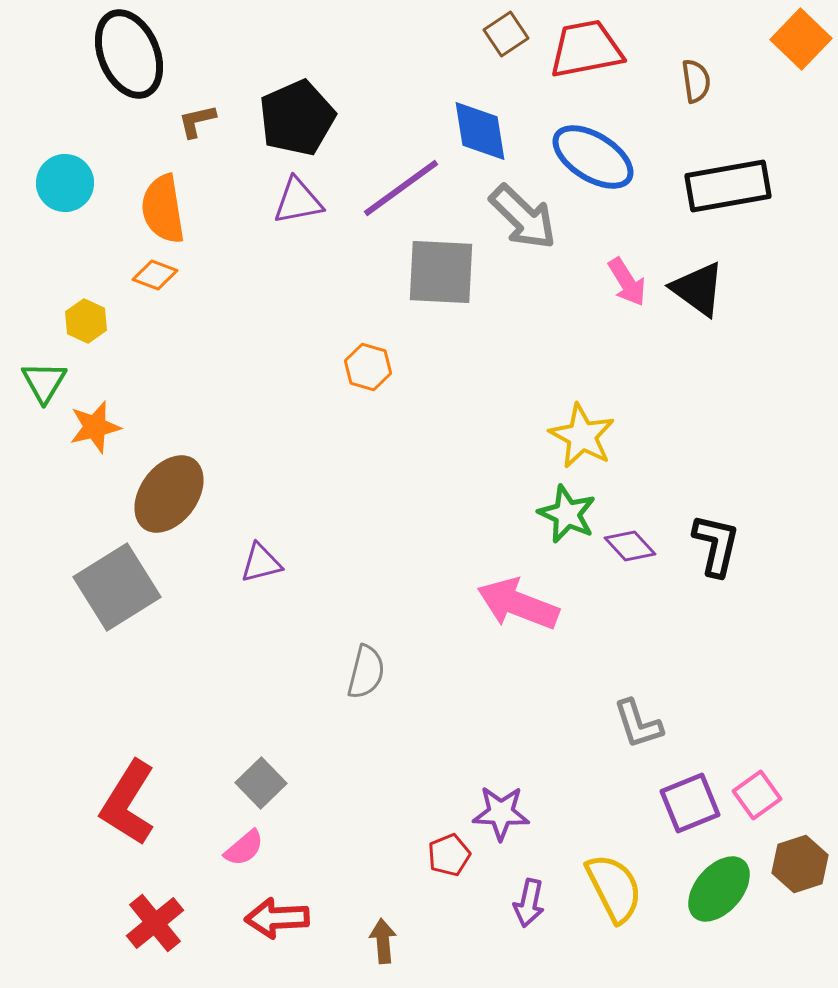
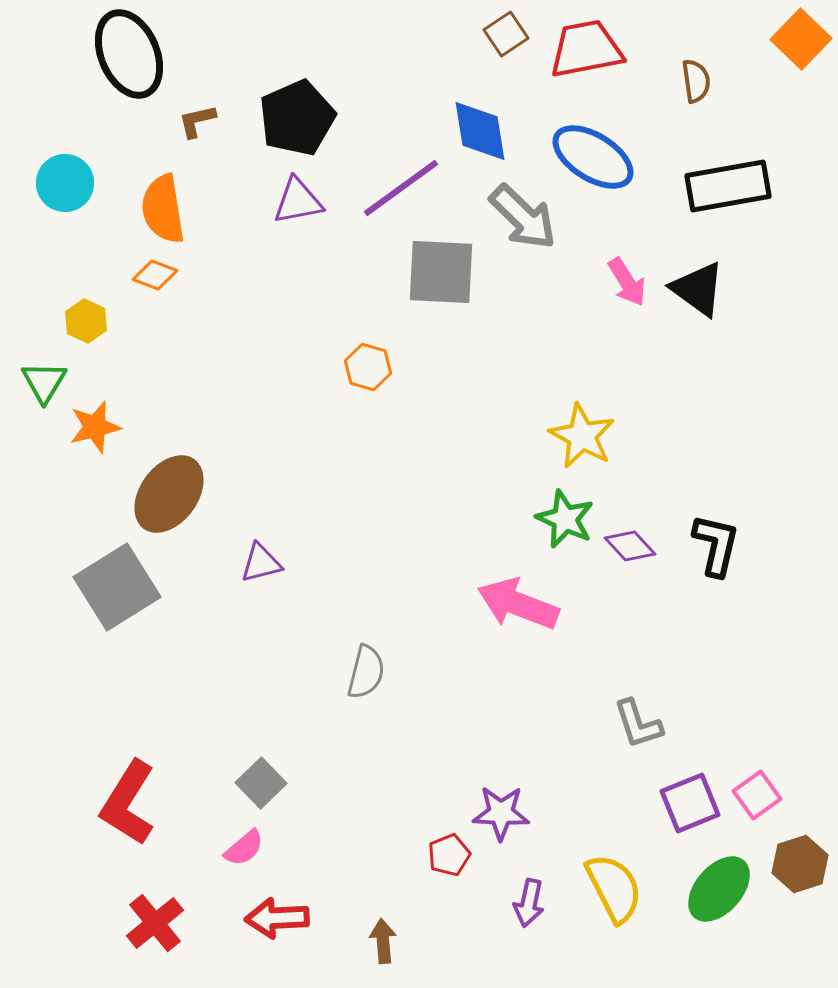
green star at (567, 514): moved 2 px left, 5 px down
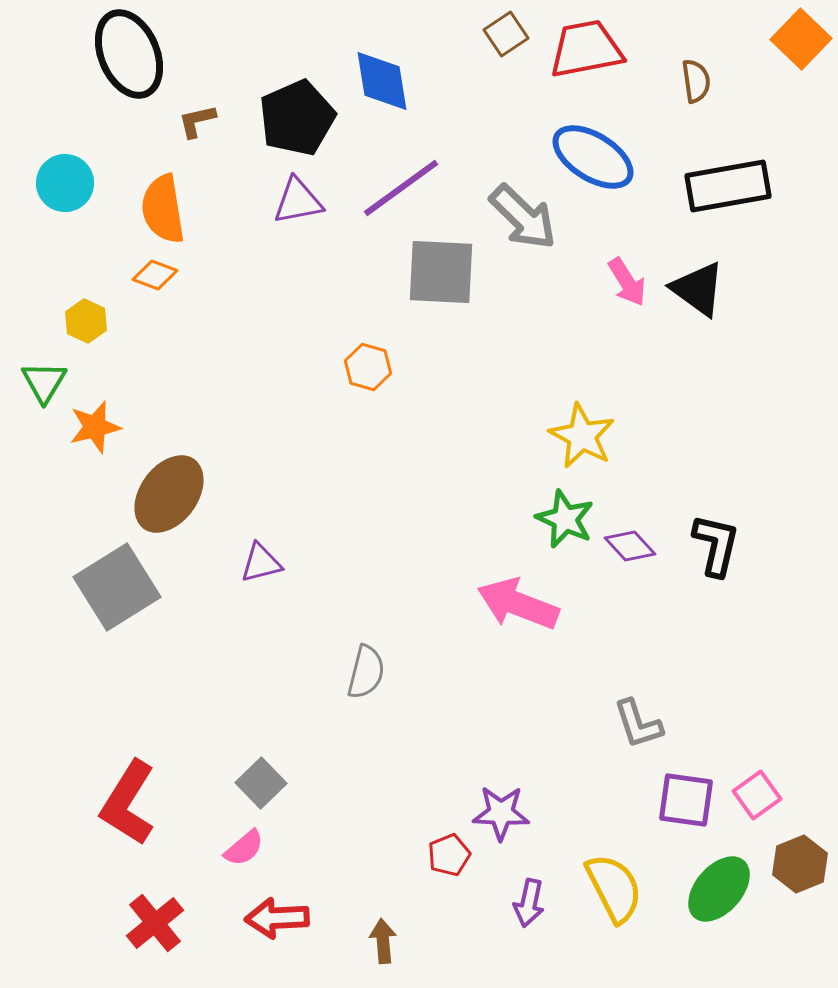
blue diamond at (480, 131): moved 98 px left, 50 px up
purple square at (690, 803): moved 4 px left, 3 px up; rotated 30 degrees clockwise
brown hexagon at (800, 864): rotated 4 degrees counterclockwise
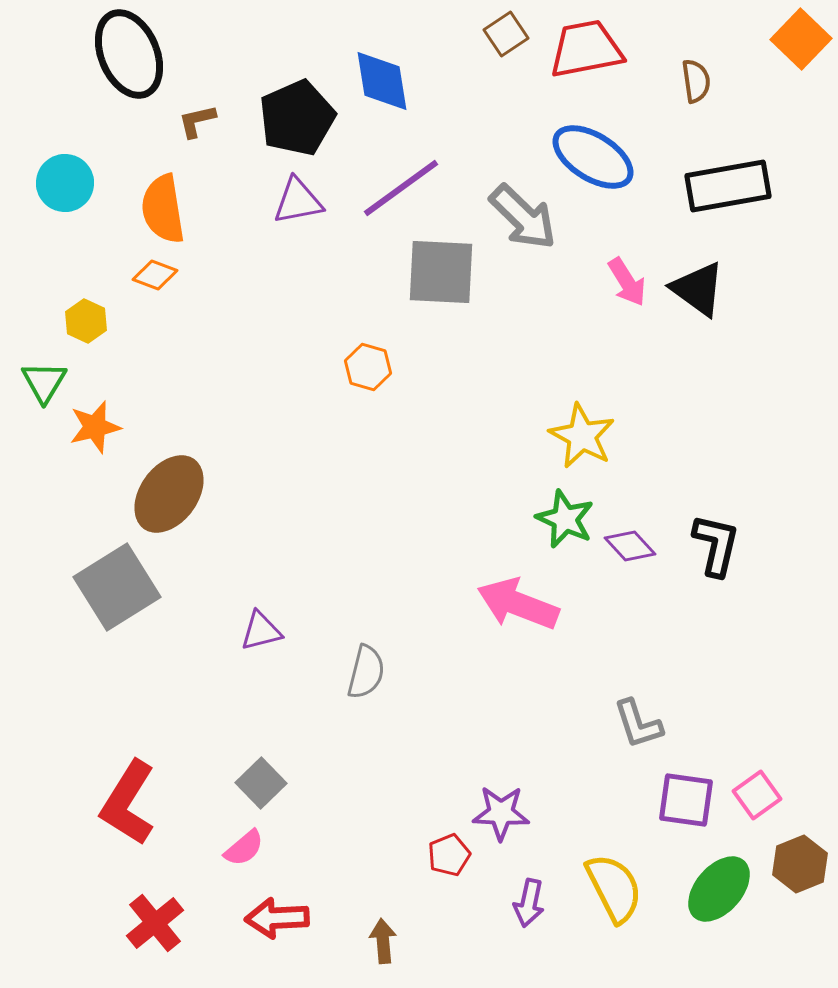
purple triangle at (261, 563): moved 68 px down
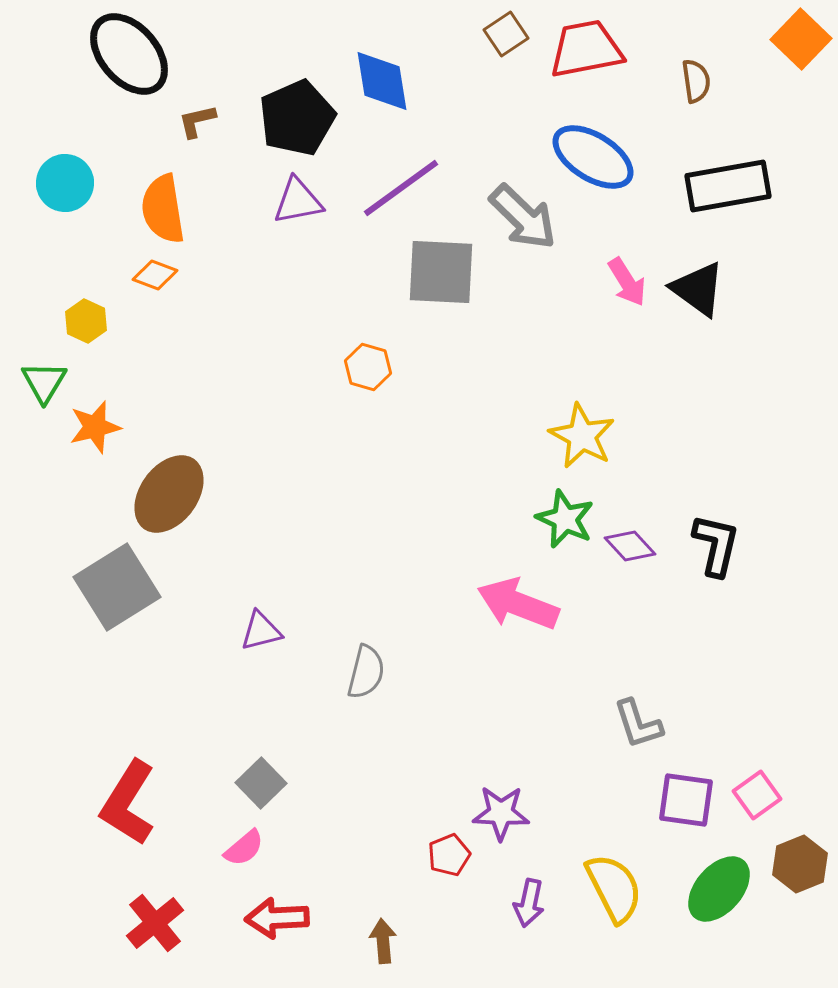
black ellipse at (129, 54): rotated 18 degrees counterclockwise
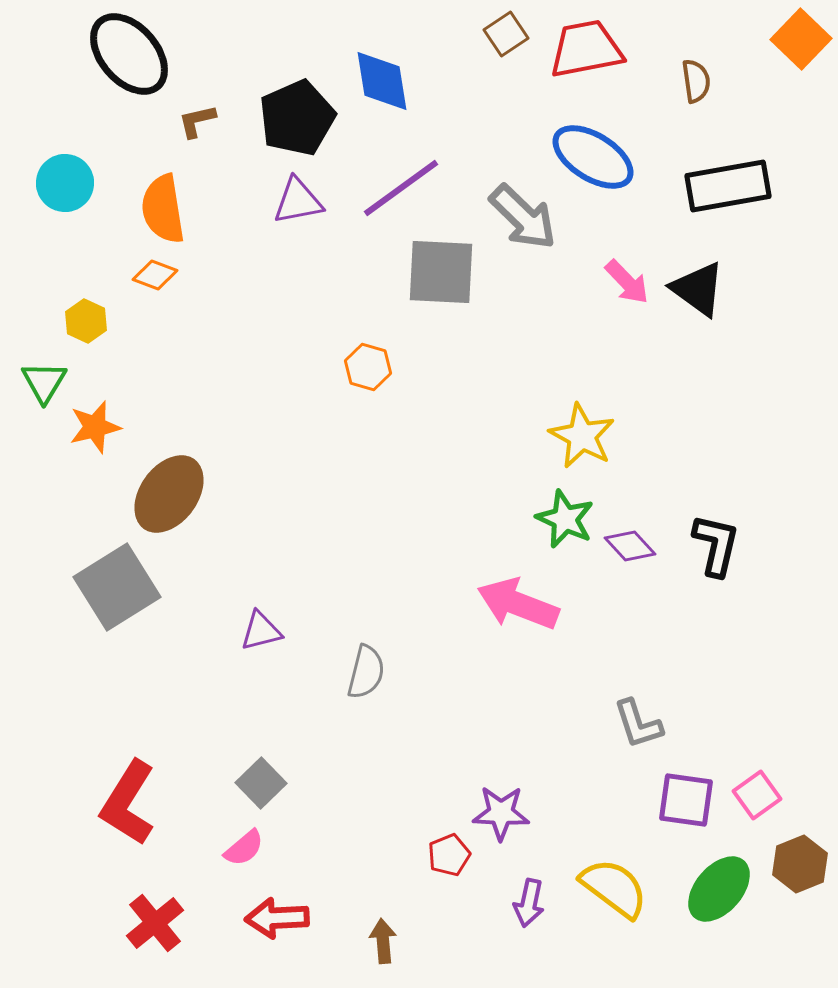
pink arrow at (627, 282): rotated 12 degrees counterclockwise
yellow semicircle at (614, 888): rotated 26 degrees counterclockwise
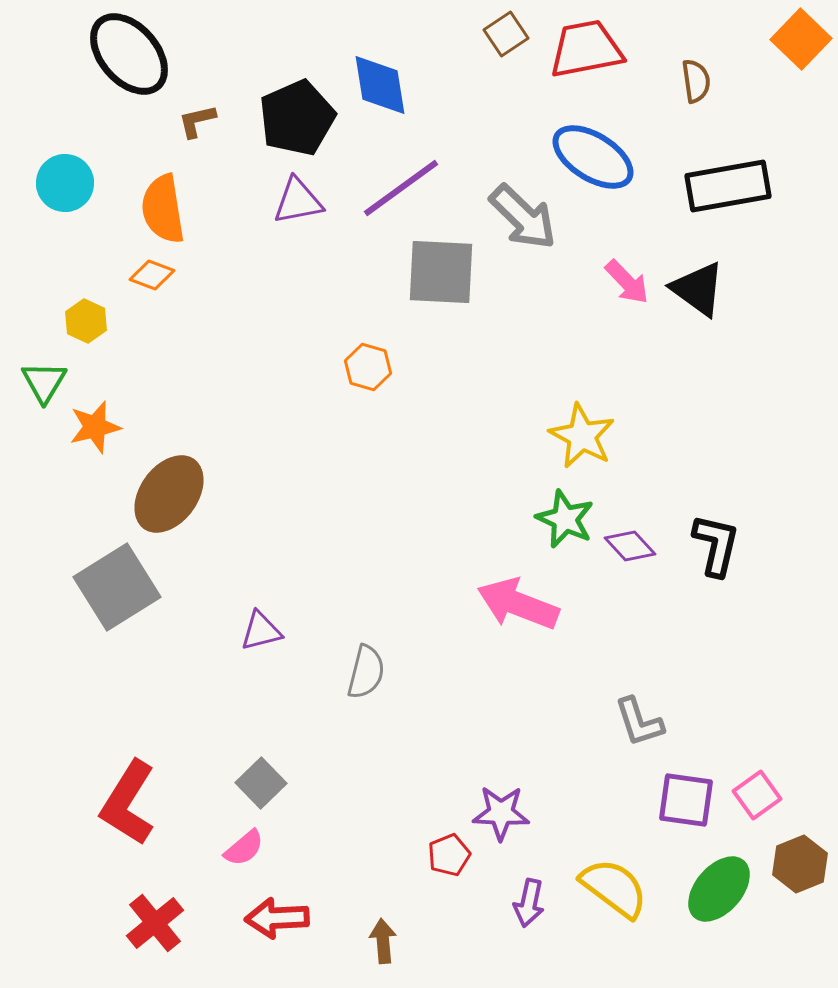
blue diamond at (382, 81): moved 2 px left, 4 px down
orange diamond at (155, 275): moved 3 px left
gray L-shape at (638, 724): moved 1 px right, 2 px up
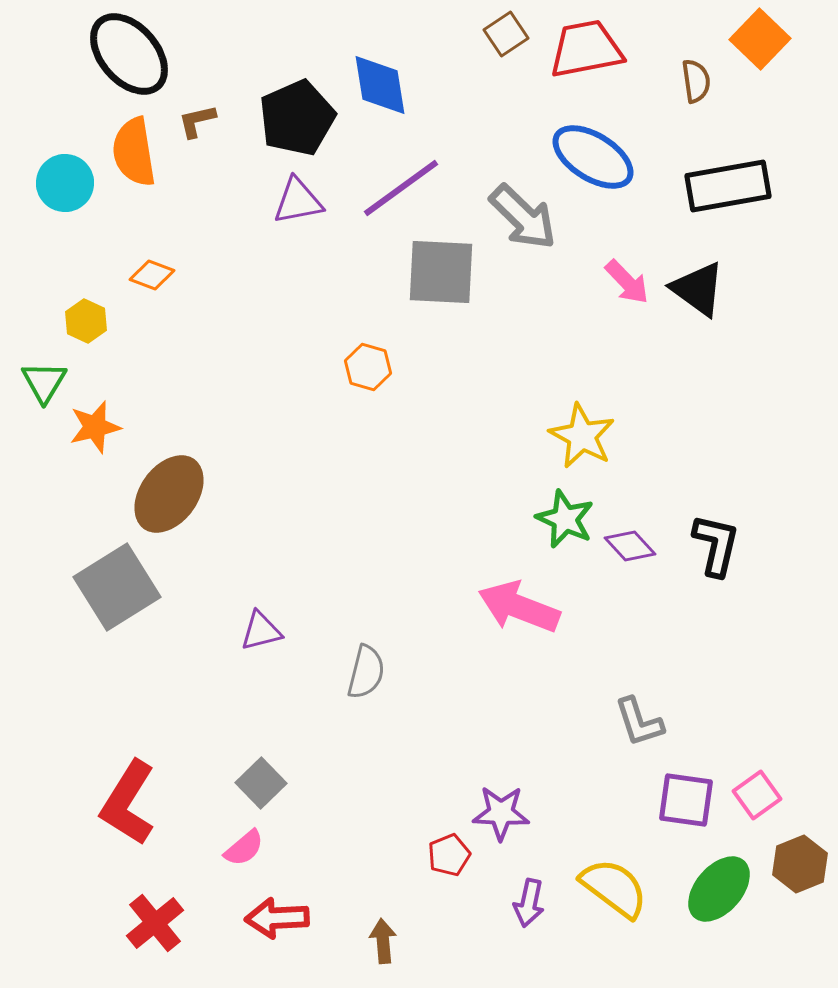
orange square at (801, 39): moved 41 px left
orange semicircle at (163, 209): moved 29 px left, 57 px up
pink arrow at (518, 604): moved 1 px right, 3 px down
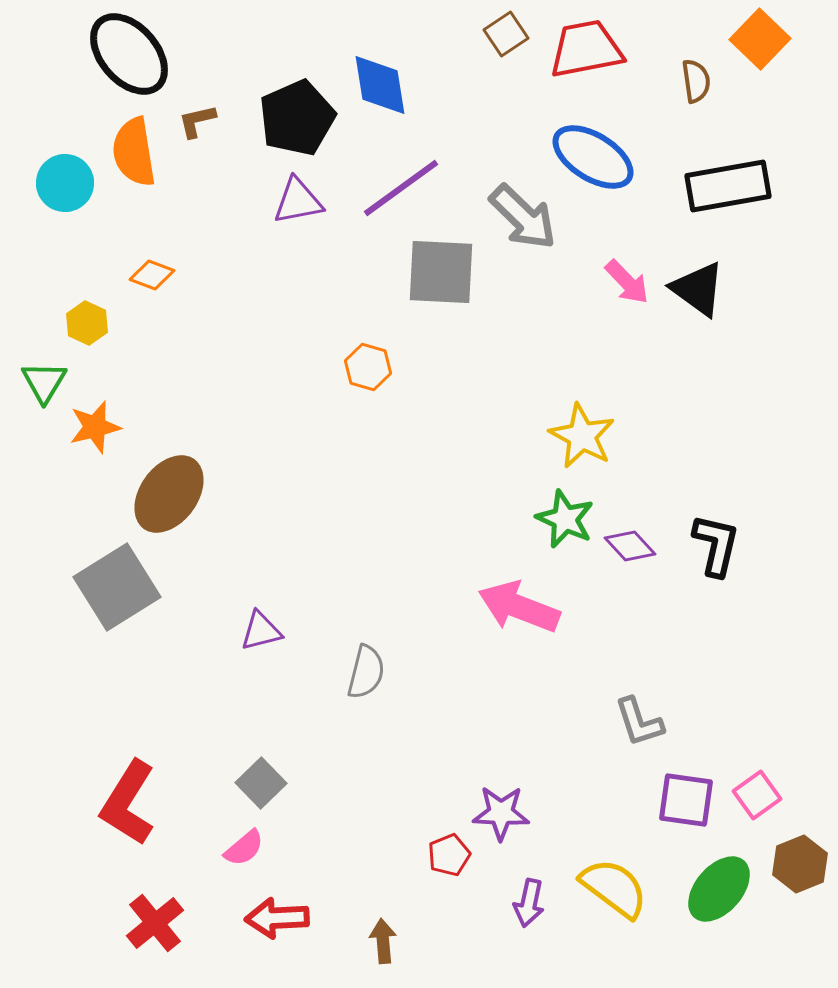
yellow hexagon at (86, 321): moved 1 px right, 2 px down
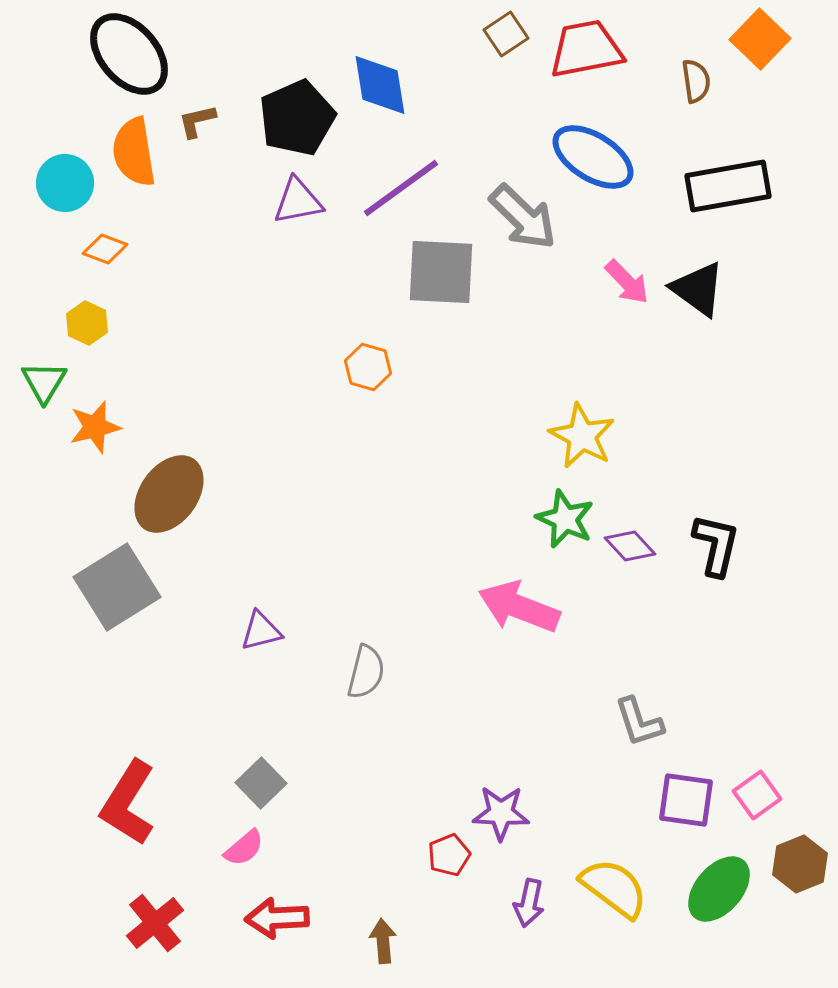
orange diamond at (152, 275): moved 47 px left, 26 px up
